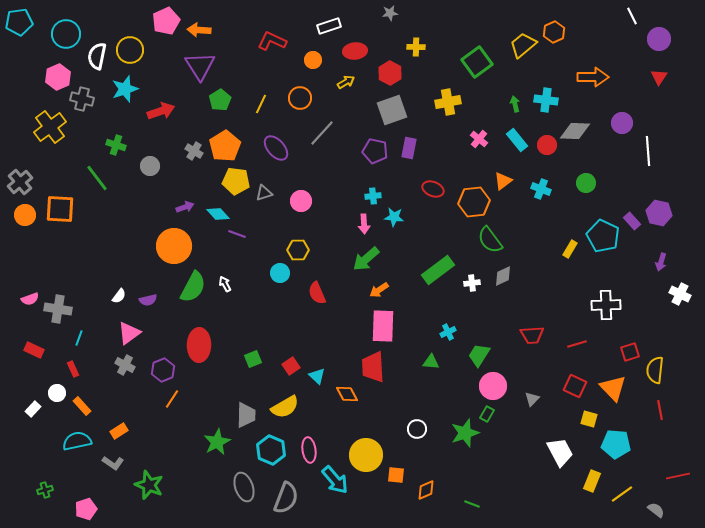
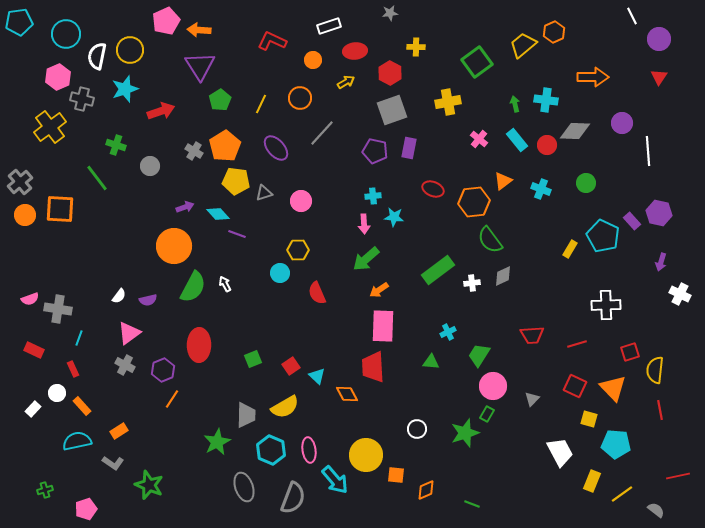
gray semicircle at (286, 498): moved 7 px right
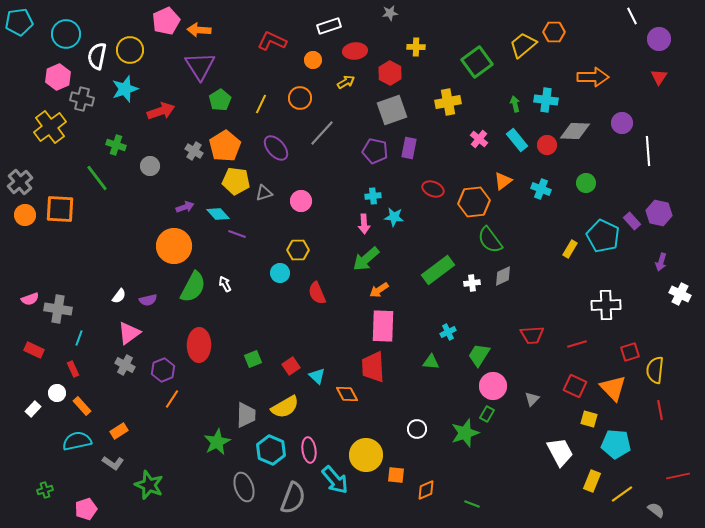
orange hexagon at (554, 32): rotated 25 degrees clockwise
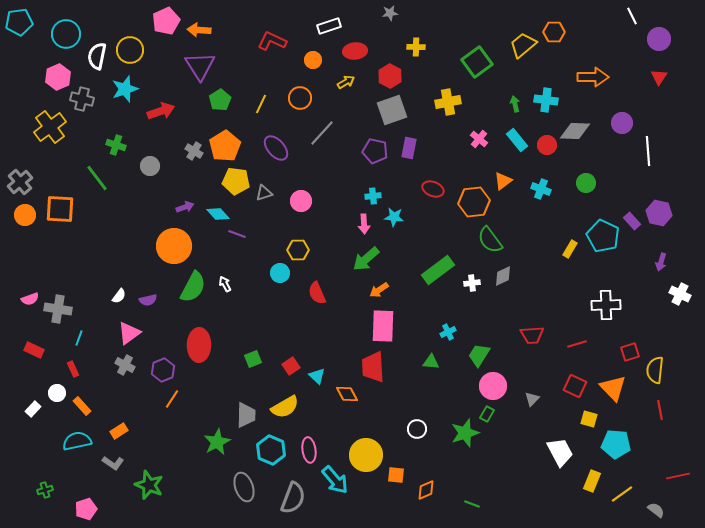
red hexagon at (390, 73): moved 3 px down
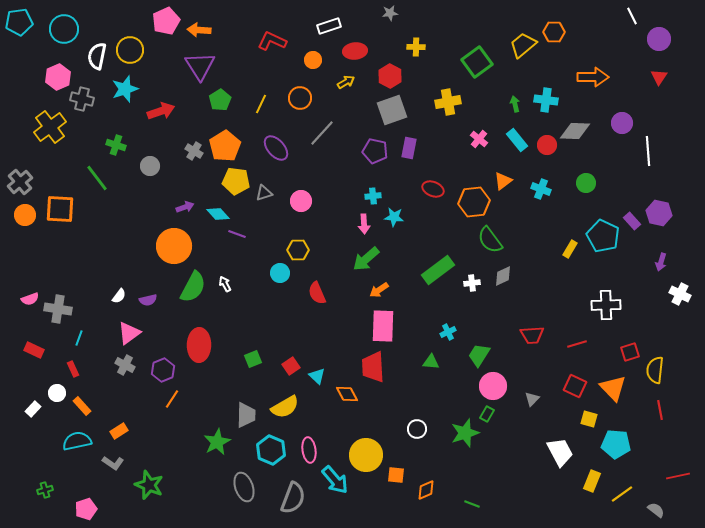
cyan circle at (66, 34): moved 2 px left, 5 px up
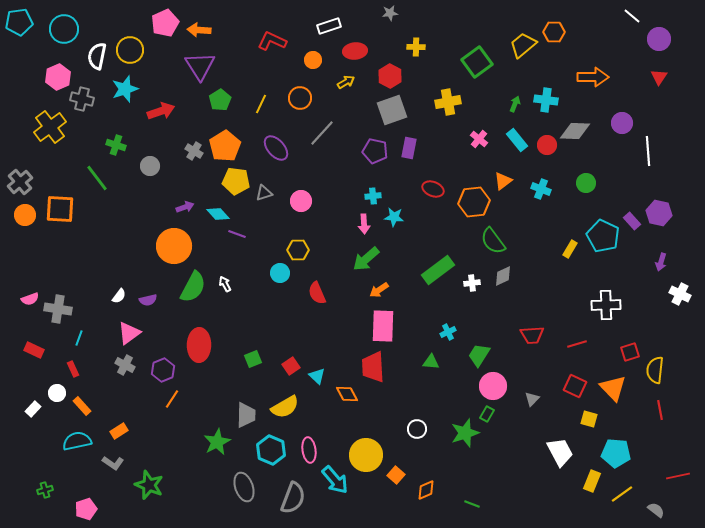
white line at (632, 16): rotated 24 degrees counterclockwise
pink pentagon at (166, 21): moved 1 px left, 2 px down
green arrow at (515, 104): rotated 35 degrees clockwise
green semicircle at (490, 240): moved 3 px right, 1 px down
cyan pentagon at (616, 444): moved 9 px down
orange square at (396, 475): rotated 36 degrees clockwise
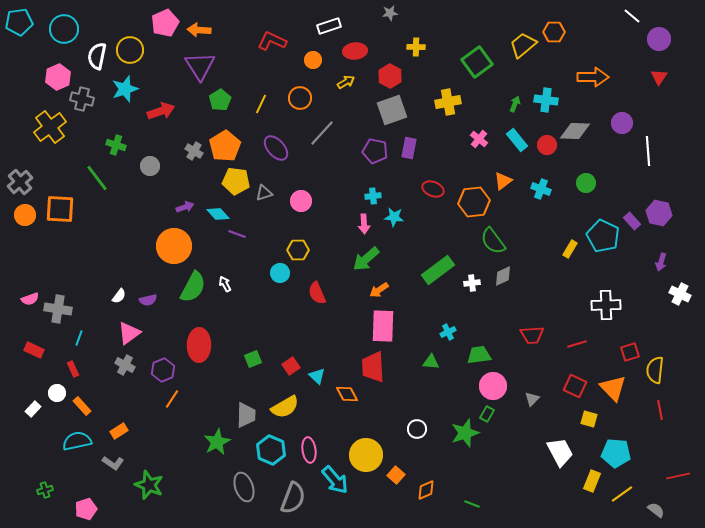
green trapezoid at (479, 355): rotated 50 degrees clockwise
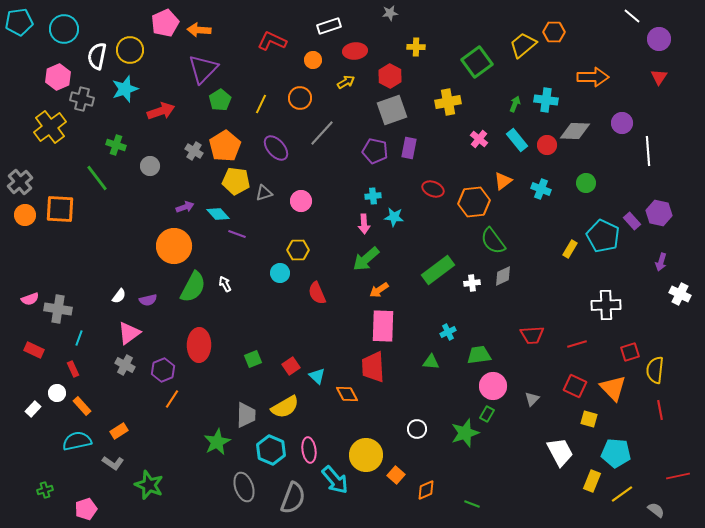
purple triangle at (200, 66): moved 3 px right, 3 px down; rotated 16 degrees clockwise
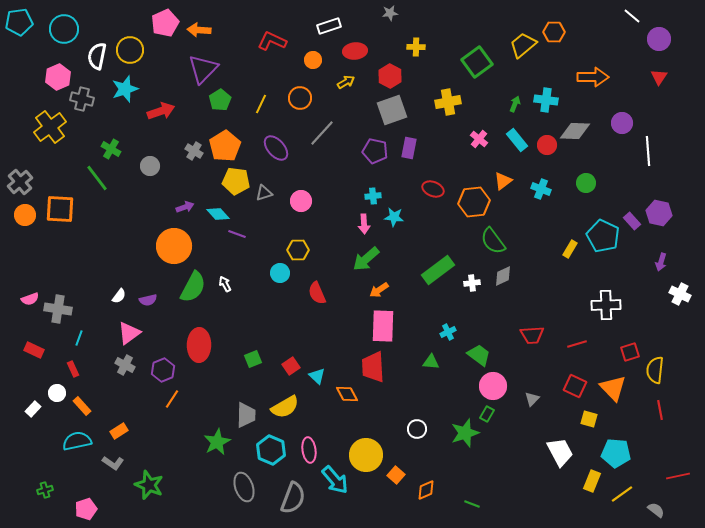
green cross at (116, 145): moved 5 px left, 4 px down; rotated 12 degrees clockwise
green trapezoid at (479, 355): rotated 45 degrees clockwise
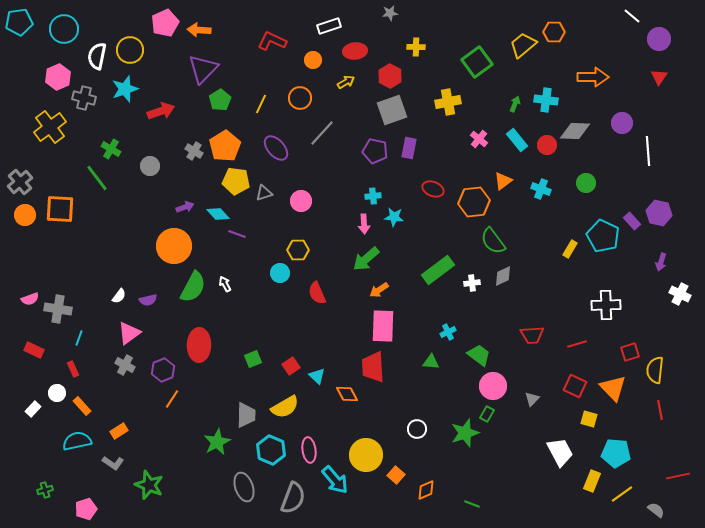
gray cross at (82, 99): moved 2 px right, 1 px up
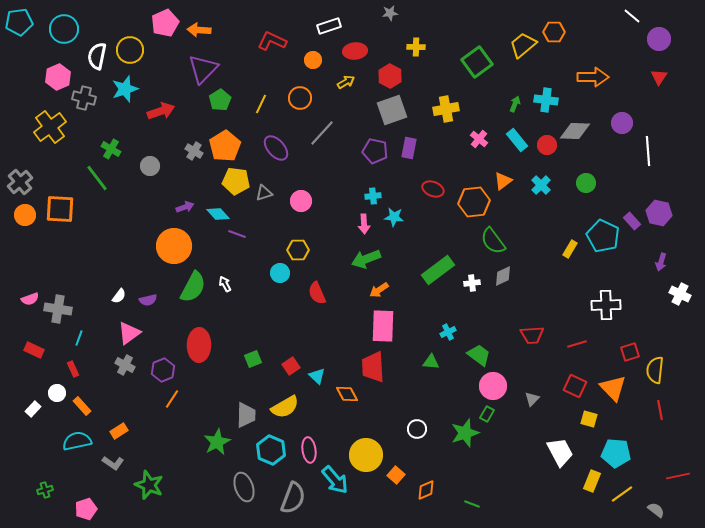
yellow cross at (448, 102): moved 2 px left, 7 px down
cyan cross at (541, 189): moved 4 px up; rotated 24 degrees clockwise
green arrow at (366, 259): rotated 20 degrees clockwise
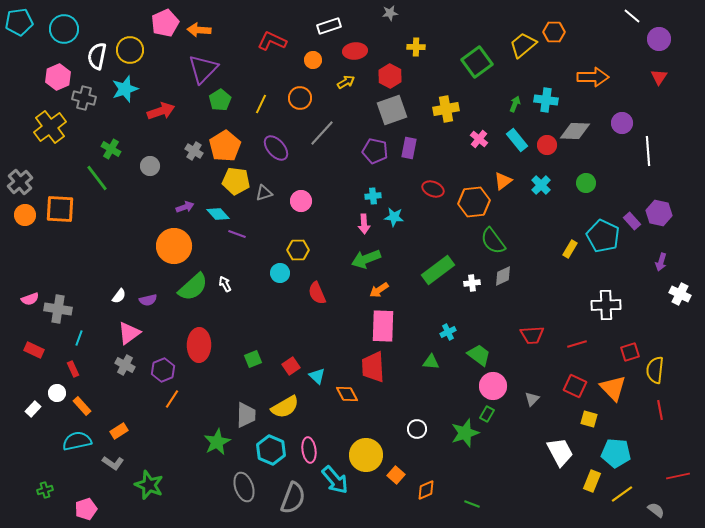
green semicircle at (193, 287): rotated 20 degrees clockwise
